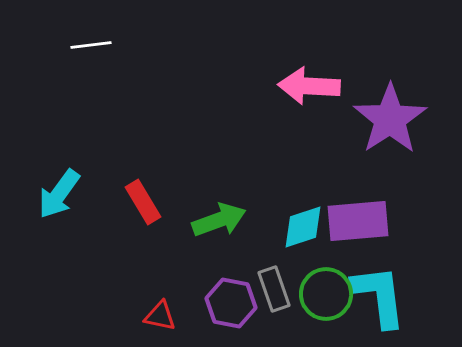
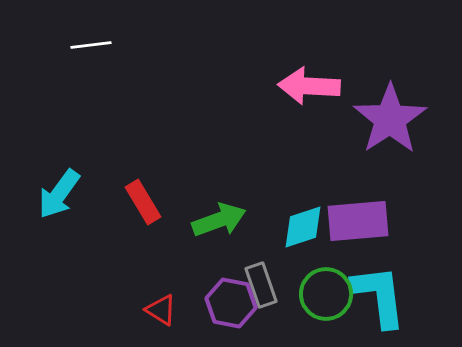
gray rectangle: moved 13 px left, 4 px up
red triangle: moved 1 px right, 6 px up; rotated 20 degrees clockwise
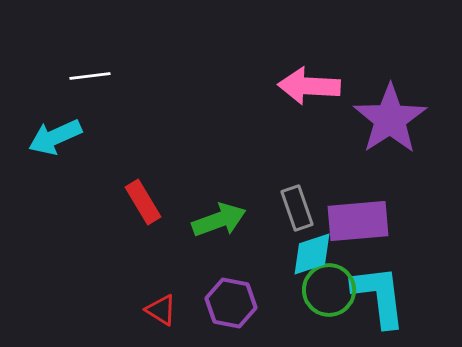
white line: moved 1 px left, 31 px down
cyan arrow: moved 4 px left, 57 px up; rotated 30 degrees clockwise
cyan diamond: moved 9 px right, 27 px down
gray rectangle: moved 36 px right, 77 px up
green circle: moved 3 px right, 4 px up
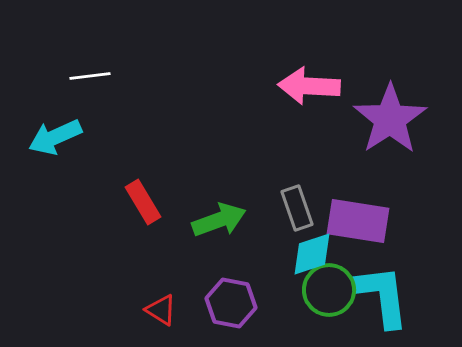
purple rectangle: rotated 14 degrees clockwise
cyan L-shape: moved 3 px right
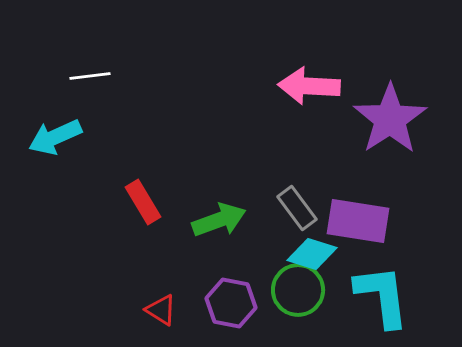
gray rectangle: rotated 18 degrees counterclockwise
cyan diamond: rotated 36 degrees clockwise
green circle: moved 31 px left
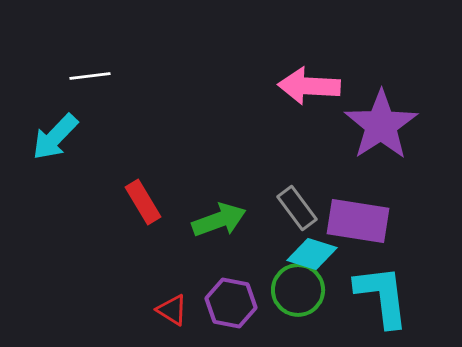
purple star: moved 9 px left, 6 px down
cyan arrow: rotated 22 degrees counterclockwise
red triangle: moved 11 px right
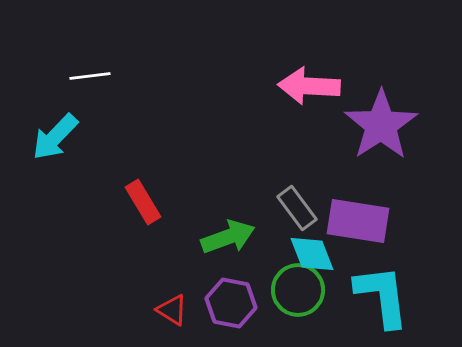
green arrow: moved 9 px right, 17 px down
cyan diamond: rotated 51 degrees clockwise
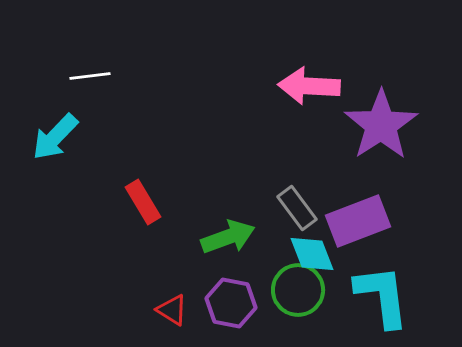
purple rectangle: rotated 30 degrees counterclockwise
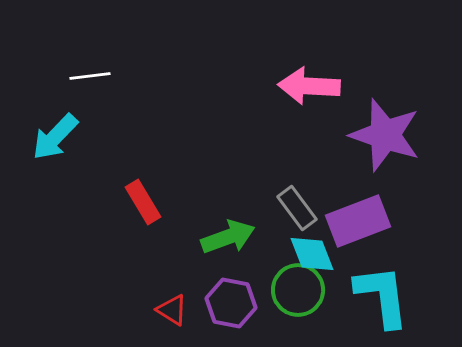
purple star: moved 4 px right, 10 px down; rotated 20 degrees counterclockwise
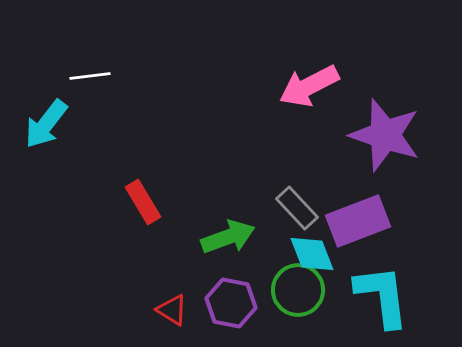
pink arrow: rotated 30 degrees counterclockwise
cyan arrow: moved 9 px left, 13 px up; rotated 6 degrees counterclockwise
gray rectangle: rotated 6 degrees counterclockwise
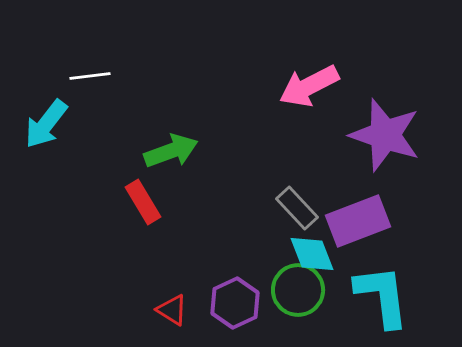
green arrow: moved 57 px left, 86 px up
purple hexagon: moved 4 px right; rotated 24 degrees clockwise
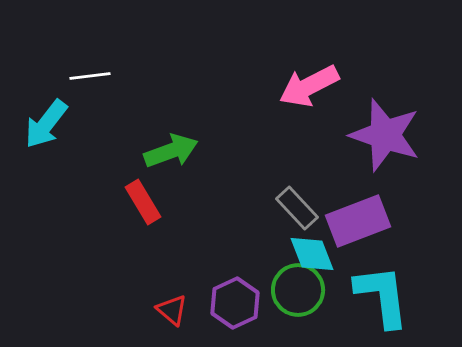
red triangle: rotated 8 degrees clockwise
